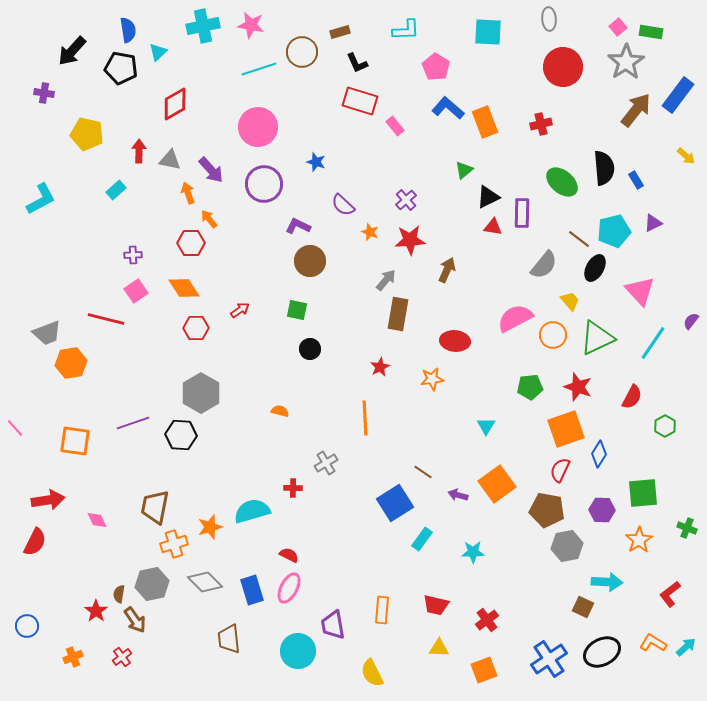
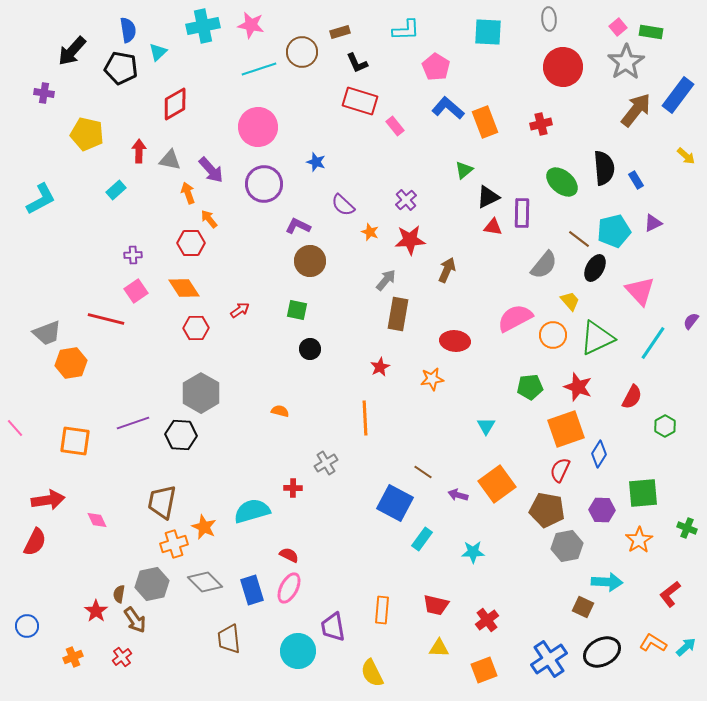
blue square at (395, 503): rotated 30 degrees counterclockwise
brown trapezoid at (155, 507): moved 7 px right, 5 px up
orange star at (210, 527): moved 6 px left; rotated 30 degrees counterclockwise
purple trapezoid at (333, 625): moved 2 px down
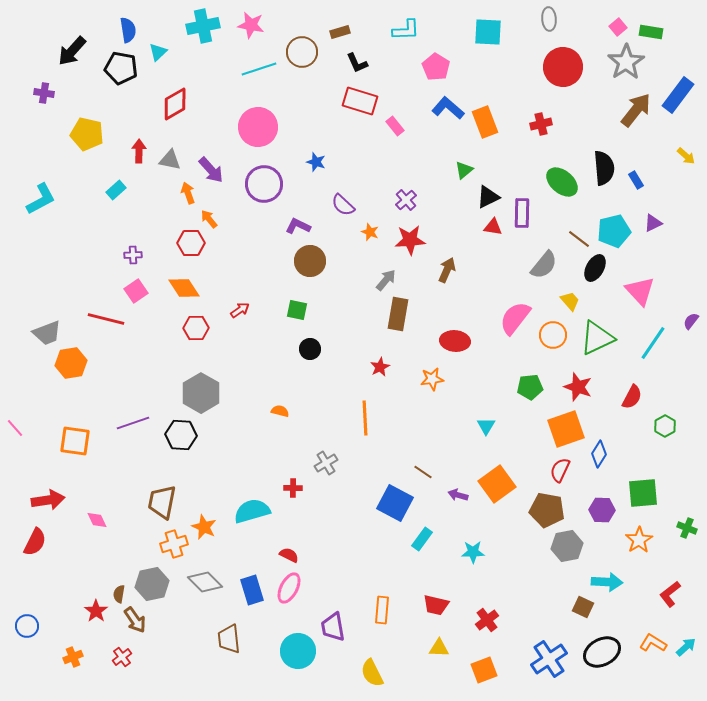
pink semicircle at (515, 318): rotated 24 degrees counterclockwise
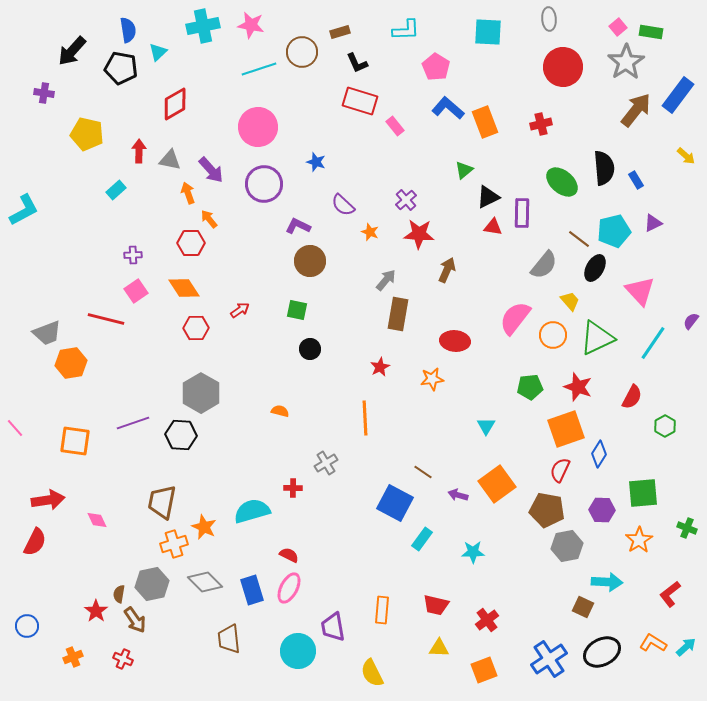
cyan L-shape at (41, 199): moved 17 px left, 11 px down
red star at (410, 240): moved 9 px right, 6 px up; rotated 8 degrees clockwise
red cross at (122, 657): moved 1 px right, 2 px down; rotated 30 degrees counterclockwise
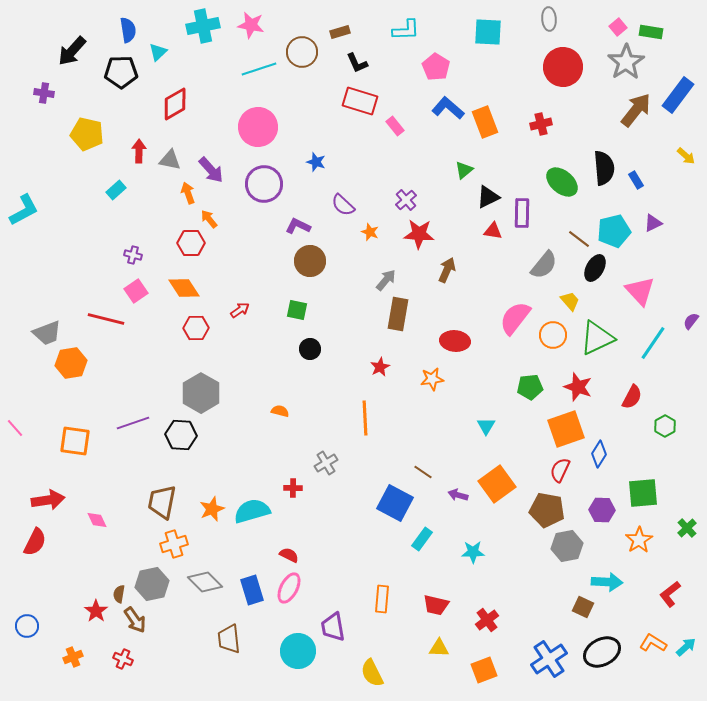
black pentagon at (121, 68): moved 4 px down; rotated 12 degrees counterclockwise
red triangle at (493, 227): moved 4 px down
purple cross at (133, 255): rotated 18 degrees clockwise
orange star at (204, 527): moved 8 px right, 18 px up; rotated 25 degrees clockwise
green cross at (687, 528): rotated 24 degrees clockwise
orange rectangle at (382, 610): moved 11 px up
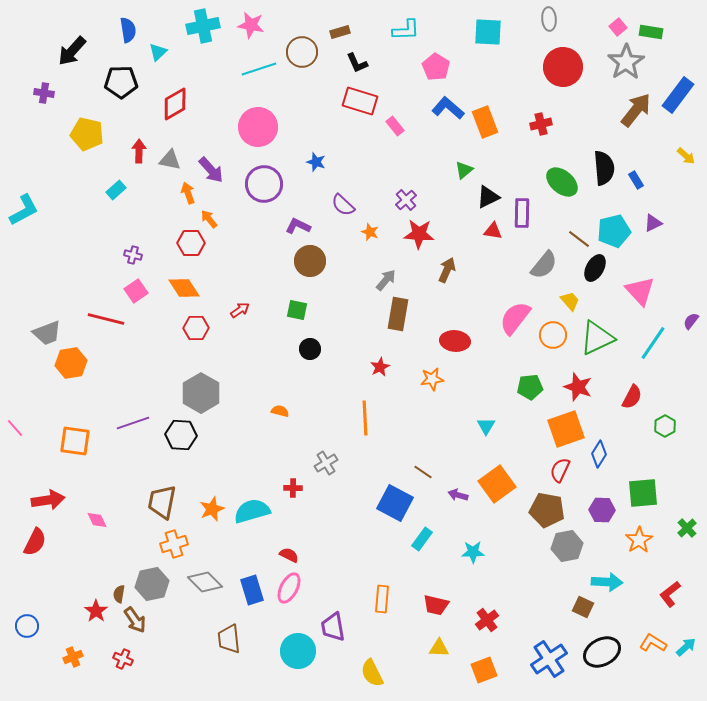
black pentagon at (121, 72): moved 10 px down
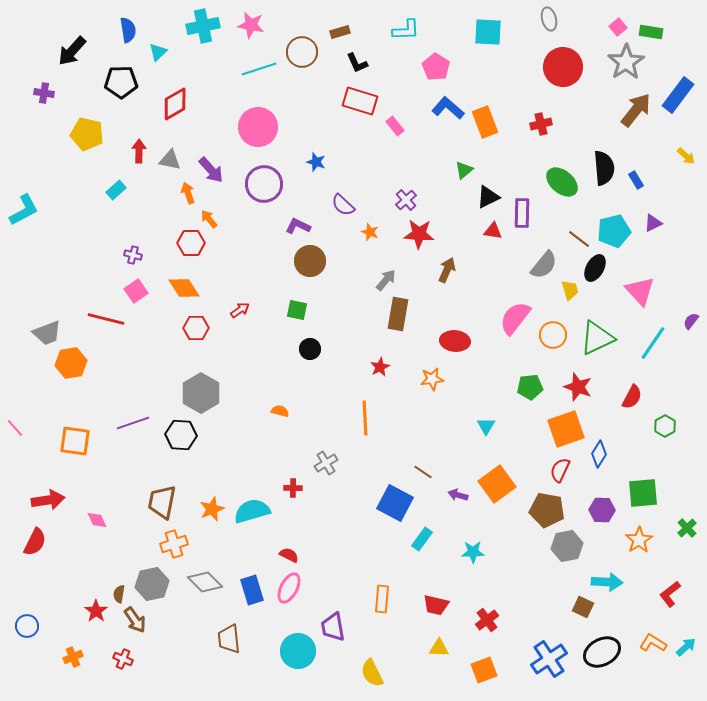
gray ellipse at (549, 19): rotated 10 degrees counterclockwise
yellow trapezoid at (570, 301): moved 11 px up; rotated 25 degrees clockwise
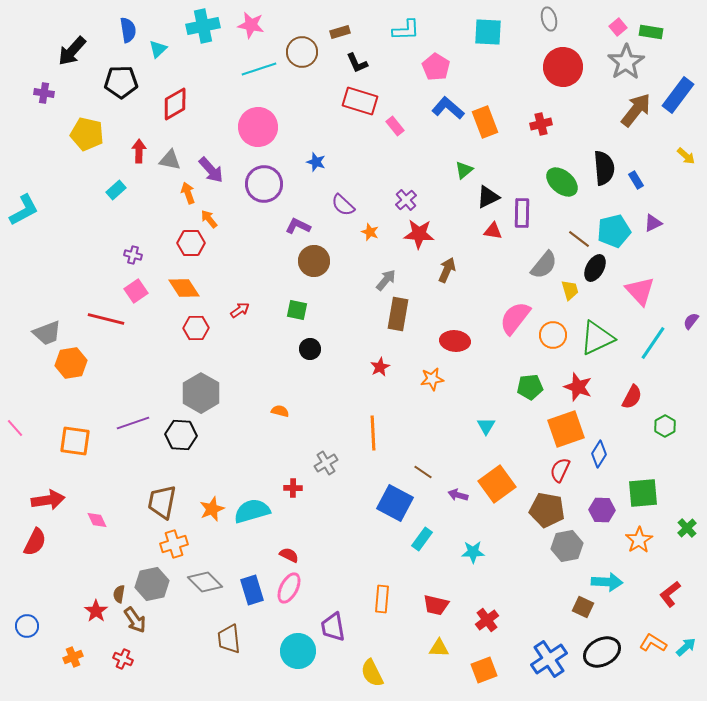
cyan triangle at (158, 52): moved 3 px up
brown circle at (310, 261): moved 4 px right
orange line at (365, 418): moved 8 px right, 15 px down
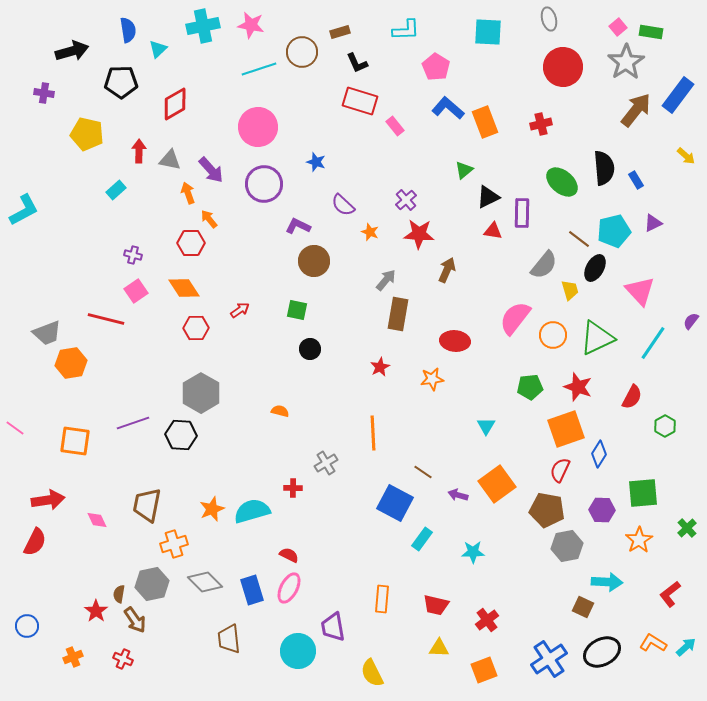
black arrow at (72, 51): rotated 148 degrees counterclockwise
pink line at (15, 428): rotated 12 degrees counterclockwise
brown trapezoid at (162, 502): moved 15 px left, 3 px down
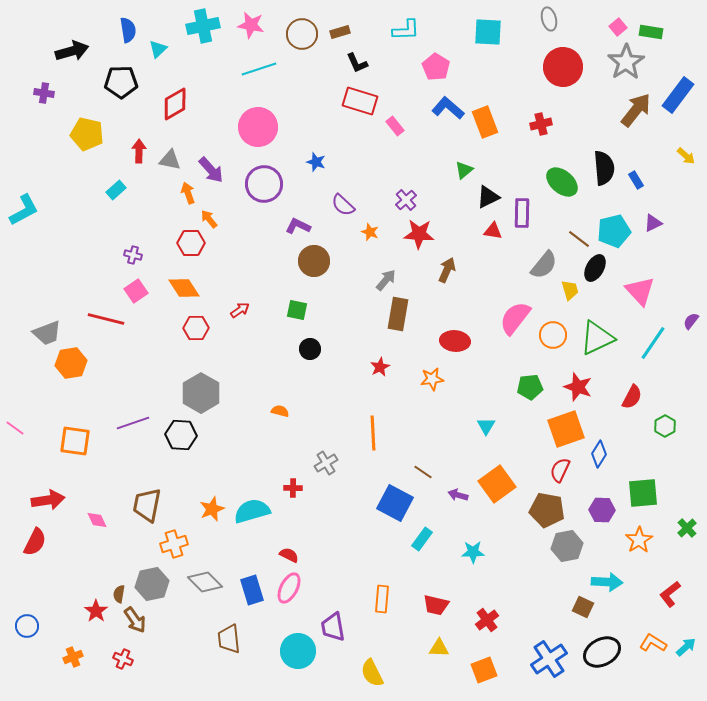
brown circle at (302, 52): moved 18 px up
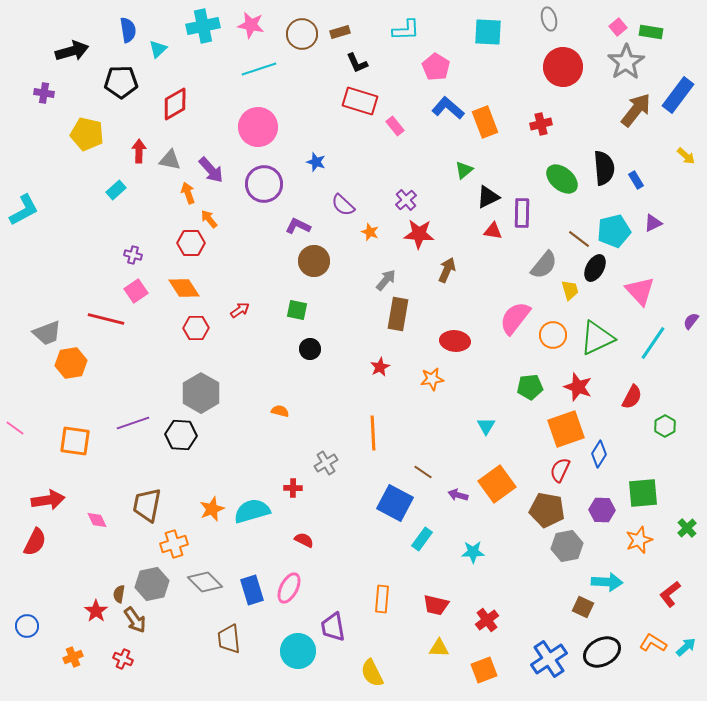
green ellipse at (562, 182): moved 3 px up
orange star at (639, 540): rotated 12 degrees clockwise
red semicircle at (289, 555): moved 15 px right, 15 px up
